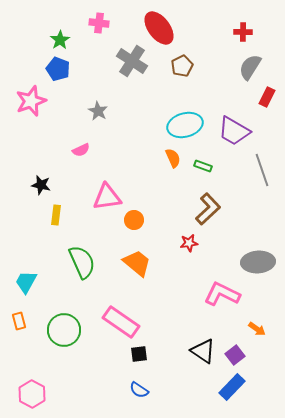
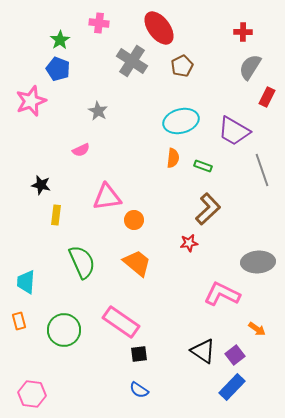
cyan ellipse: moved 4 px left, 4 px up
orange semicircle: rotated 30 degrees clockwise
cyan trapezoid: rotated 25 degrees counterclockwise
pink hexagon: rotated 20 degrees counterclockwise
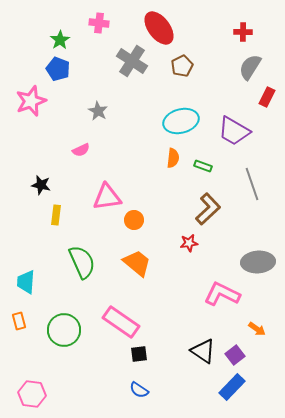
gray line: moved 10 px left, 14 px down
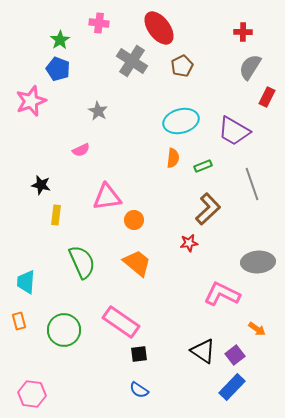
green rectangle: rotated 42 degrees counterclockwise
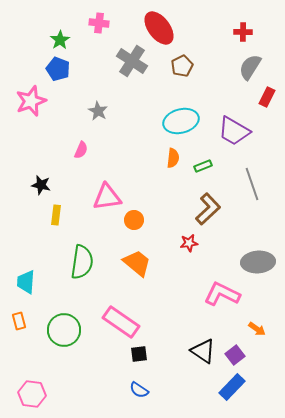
pink semicircle: rotated 42 degrees counterclockwise
green semicircle: rotated 32 degrees clockwise
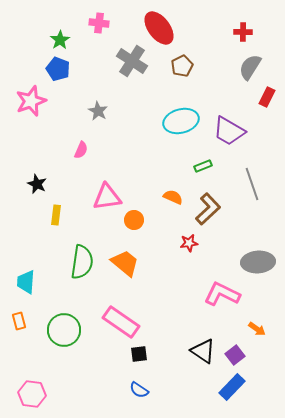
purple trapezoid: moved 5 px left
orange semicircle: moved 39 px down; rotated 72 degrees counterclockwise
black star: moved 4 px left, 1 px up; rotated 12 degrees clockwise
orange trapezoid: moved 12 px left
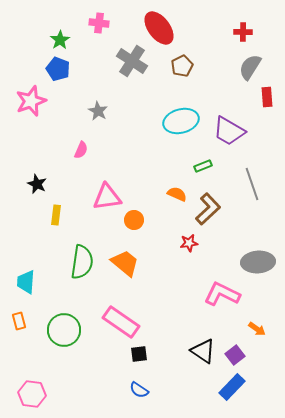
red rectangle: rotated 30 degrees counterclockwise
orange semicircle: moved 4 px right, 3 px up
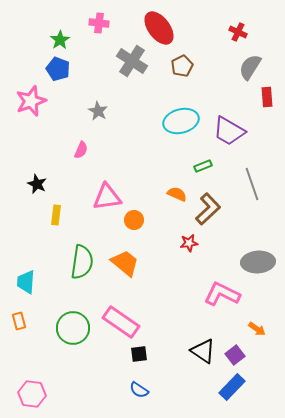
red cross: moved 5 px left; rotated 24 degrees clockwise
green circle: moved 9 px right, 2 px up
